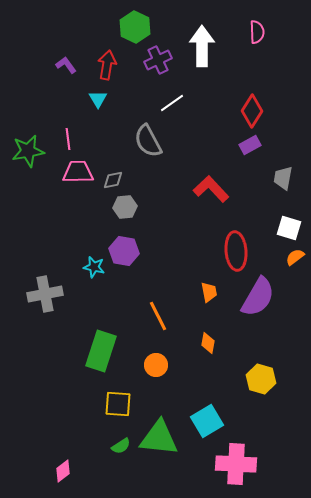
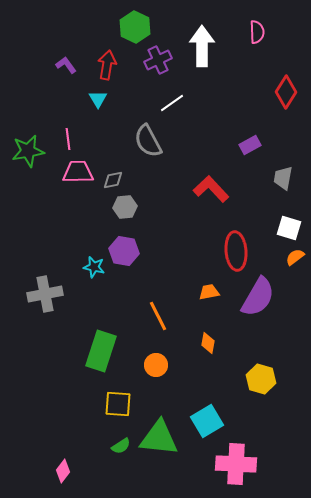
red diamond: moved 34 px right, 19 px up
orange trapezoid: rotated 90 degrees counterclockwise
pink diamond: rotated 15 degrees counterclockwise
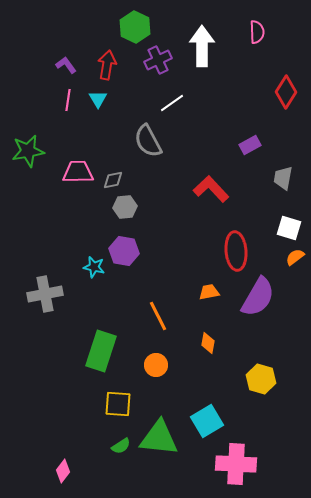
pink line: moved 39 px up; rotated 15 degrees clockwise
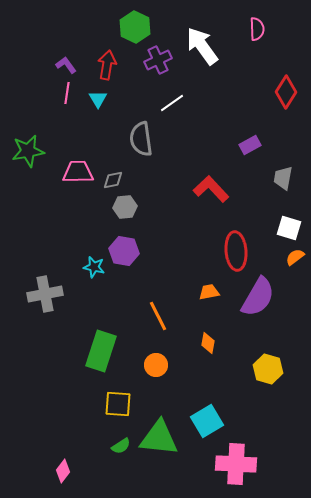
pink semicircle: moved 3 px up
white arrow: rotated 36 degrees counterclockwise
pink line: moved 1 px left, 7 px up
gray semicircle: moved 7 px left, 2 px up; rotated 20 degrees clockwise
yellow hexagon: moved 7 px right, 10 px up
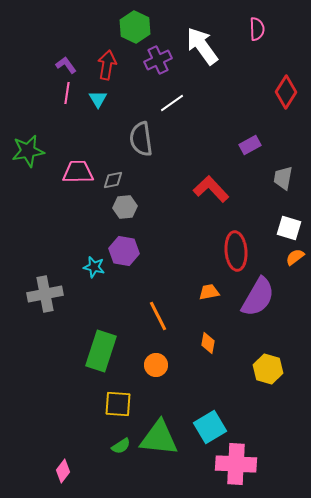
cyan square: moved 3 px right, 6 px down
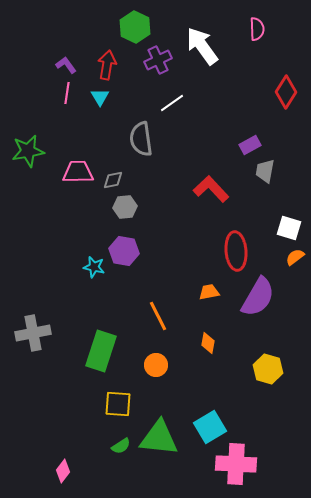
cyan triangle: moved 2 px right, 2 px up
gray trapezoid: moved 18 px left, 7 px up
gray cross: moved 12 px left, 39 px down
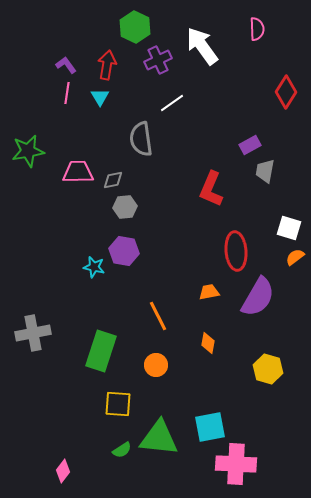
red L-shape: rotated 114 degrees counterclockwise
cyan square: rotated 20 degrees clockwise
green semicircle: moved 1 px right, 4 px down
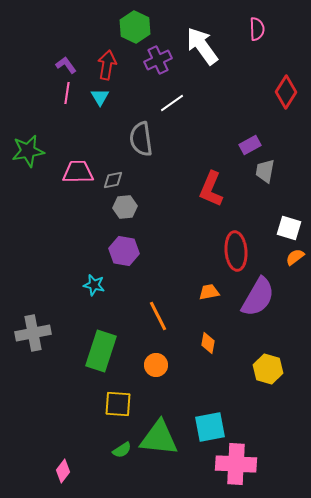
cyan star: moved 18 px down
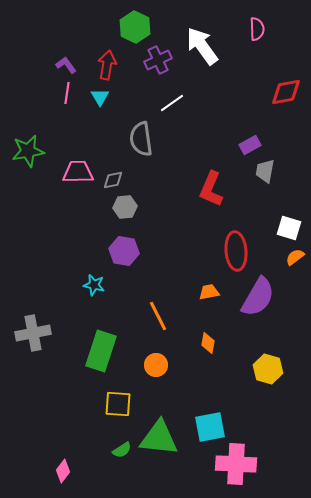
red diamond: rotated 48 degrees clockwise
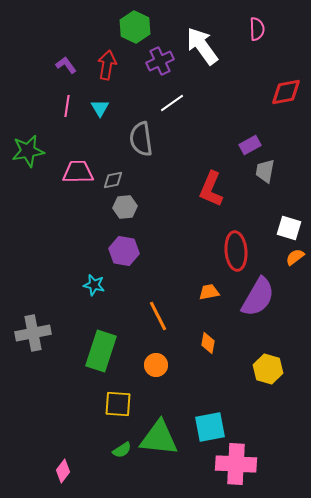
purple cross: moved 2 px right, 1 px down
pink line: moved 13 px down
cyan triangle: moved 11 px down
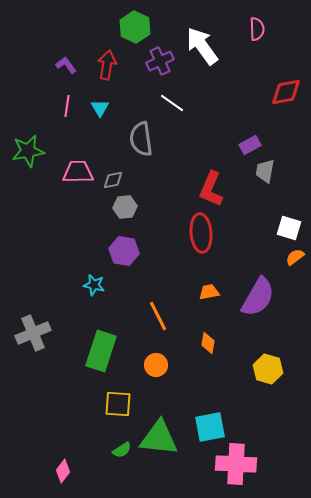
white line: rotated 70 degrees clockwise
red ellipse: moved 35 px left, 18 px up
gray cross: rotated 12 degrees counterclockwise
